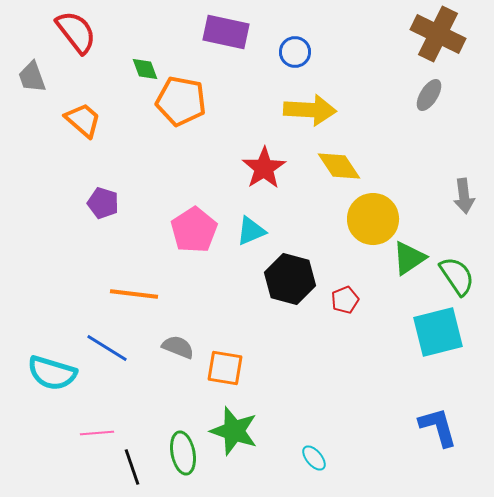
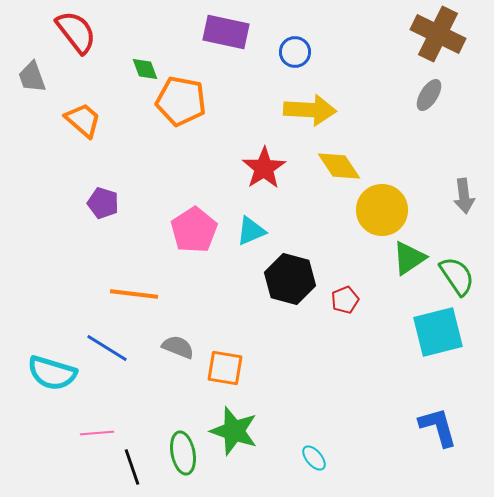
yellow circle: moved 9 px right, 9 px up
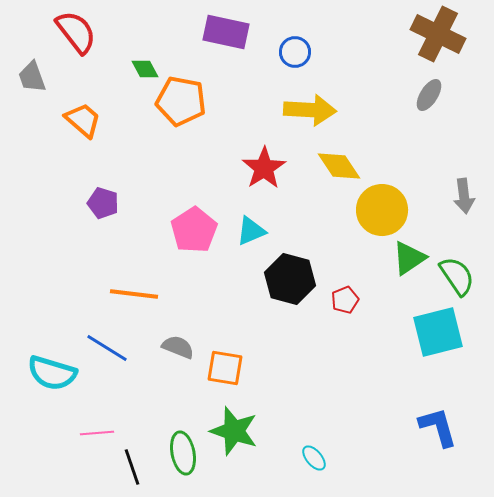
green diamond: rotated 8 degrees counterclockwise
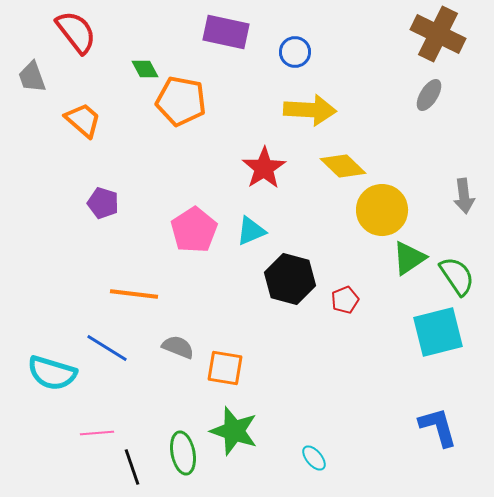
yellow diamond: moved 4 px right; rotated 12 degrees counterclockwise
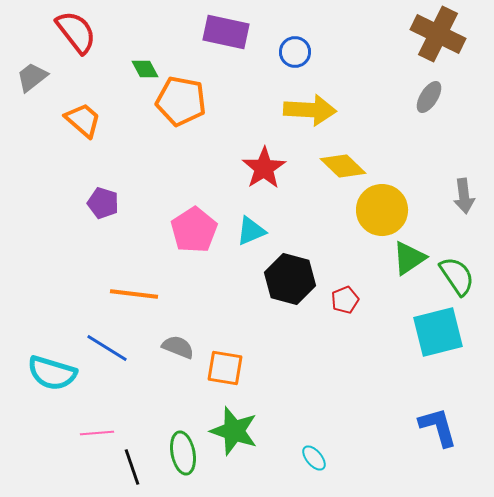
gray trapezoid: rotated 72 degrees clockwise
gray ellipse: moved 2 px down
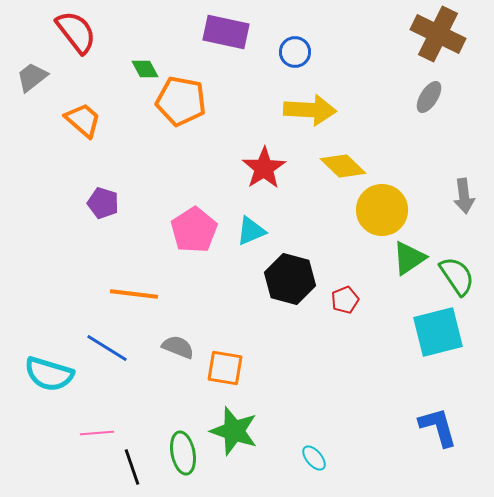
cyan semicircle: moved 3 px left, 1 px down
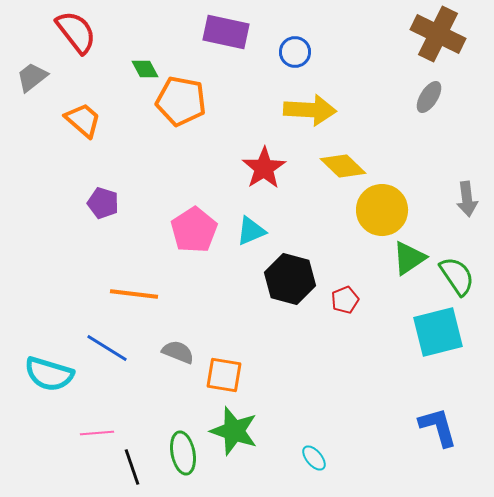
gray arrow: moved 3 px right, 3 px down
gray semicircle: moved 5 px down
orange square: moved 1 px left, 7 px down
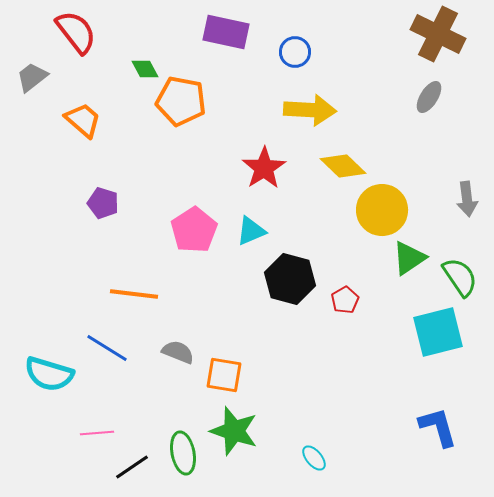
green semicircle: moved 3 px right, 1 px down
red pentagon: rotated 8 degrees counterclockwise
black line: rotated 75 degrees clockwise
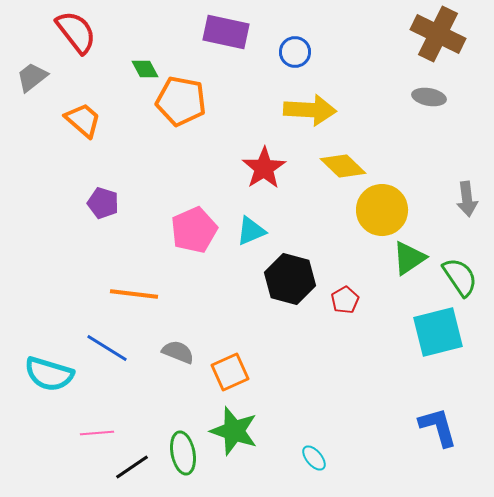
gray ellipse: rotated 68 degrees clockwise
pink pentagon: rotated 9 degrees clockwise
orange square: moved 6 px right, 3 px up; rotated 33 degrees counterclockwise
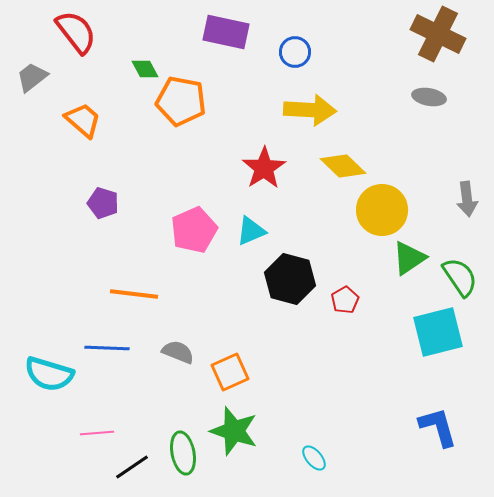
blue line: rotated 30 degrees counterclockwise
